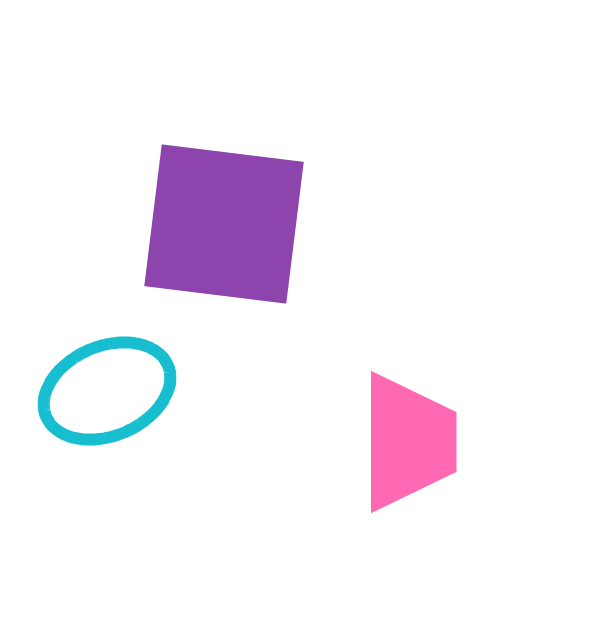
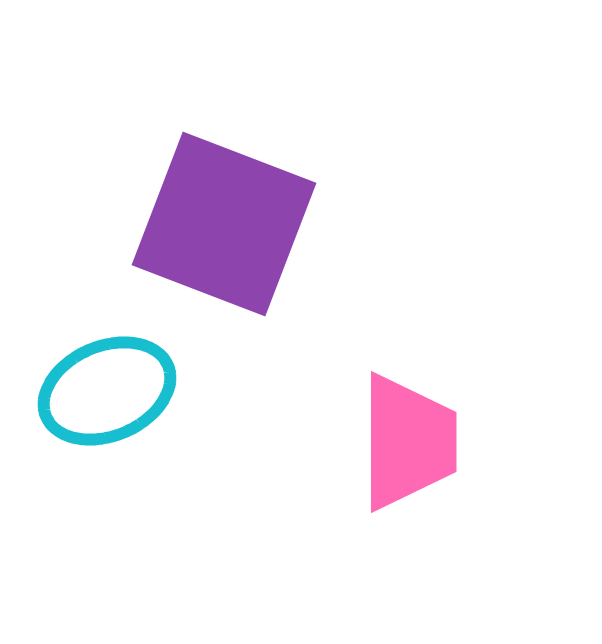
purple square: rotated 14 degrees clockwise
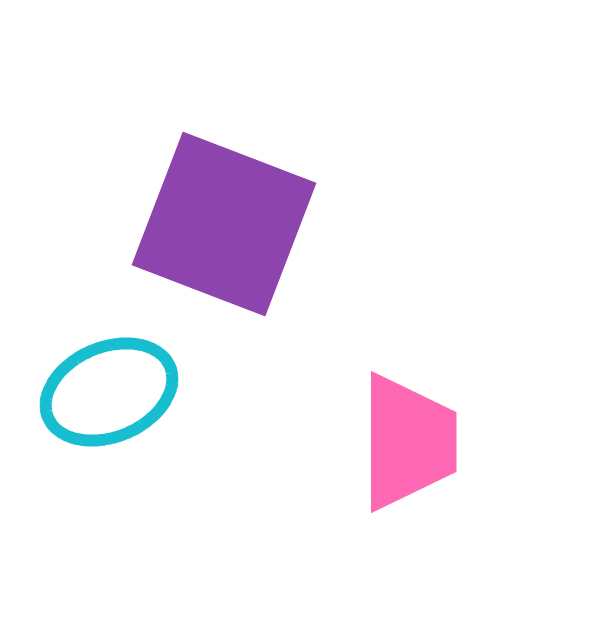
cyan ellipse: moved 2 px right, 1 px down
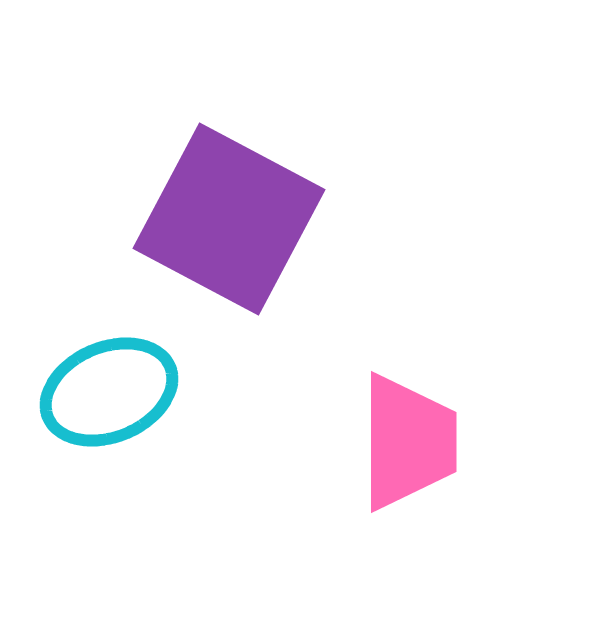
purple square: moved 5 px right, 5 px up; rotated 7 degrees clockwise
